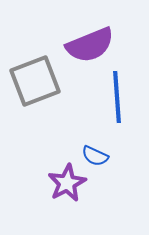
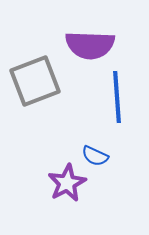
purple semicircle: rotated 24 degrees clockwise
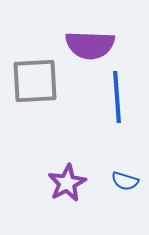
gray square: rotated 18 degrees clockwise
blue semicircle: moved 30 px right, 25 px down; rotated 8 degrees counterclockwise
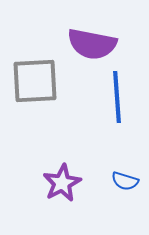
purple semicircle: moved 2 px right, 1 px up; rotated 9 degrees clockwise
purple star: moved 5 px left
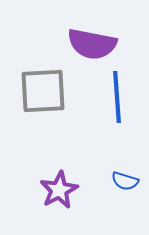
gray square: moved 8 px right, 10 px down
purple star: moved 3 px left, 7 px down
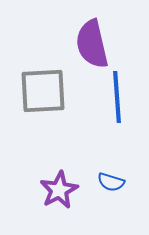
purple semicircle: rotated 66 degrees clockwise
blue semicircle: moved 14 px left, 1 px down
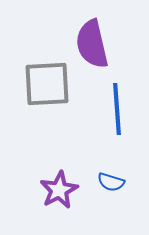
gray square: moved 4 px right, 7 px up
blue line: moved 12 px down
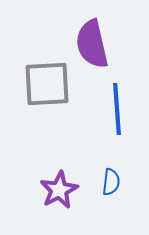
blue semicircle: rotated 100 degrees counterclockwise
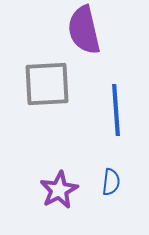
purple semicircle: moved 8 px left, 14 px up
blue line: moved 1 px left, 1 px down
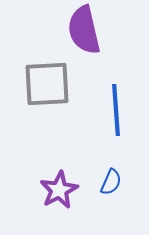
blue semicircle: rotated 16 degrees clockwise
